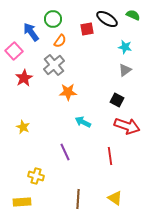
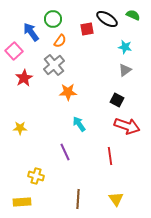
cyan arrow: moved 4 px left, 2 px down; rotated 28 degrees clockwise
yellow star: moved 3 px left, 1 px down; rotated 24 degrees counterclockwise
yellow triangle: moved 1 px right, 1 px down; rotated 21 degrees clockwise
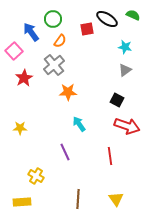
yellow cross: rotated 14 degrees clockwise
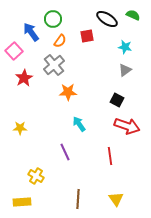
red square: moved 7 px down
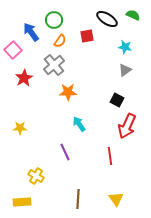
green circle: moved 1 px right, 1 px down
pink square: moved 1 px left, 1 px up
red arrow: rotated 95 degrees clockwise
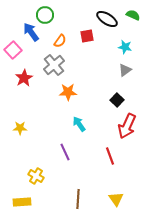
green circle: moved 9 px left, 5 px up
black square: rotated 16 degrees clockwise
red line: rotated 12 degrees counterclockwise
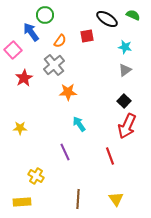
black square: moved 7 px right, 1 px down
